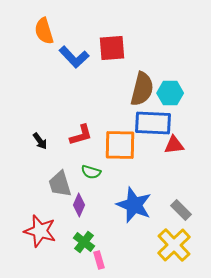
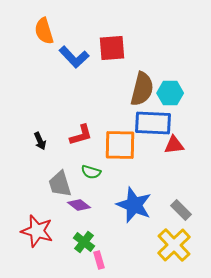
black arrow: rotated 12 degrees clockwise
purple diamond: rotated 75 degrees counterclockwise
red star: moved 3 px left
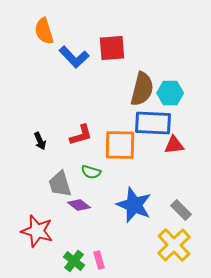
green cross: moved 10 px left, 19 px down
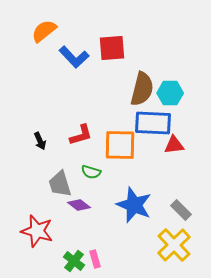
orange semicircle: rotated 68 degrees clockwise
pink rectangle: moved 4 px left, 1 px up
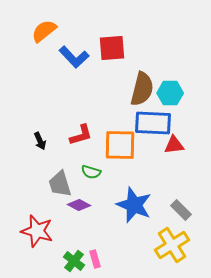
purple diamond: rotated 10 degrees counterclockwise
yellow cross: moved 2 px left; rotated 12 degrees clockwise
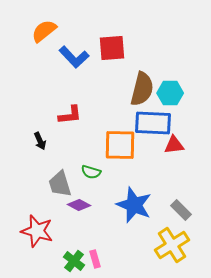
red L-shape: moved 11 px left, 20 px up; rotated 10 degrees clockwise
